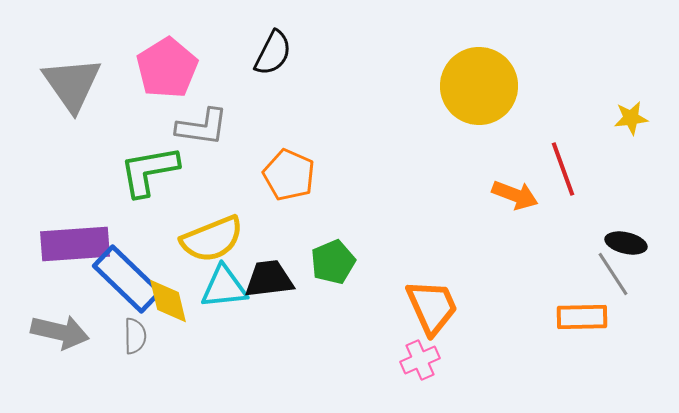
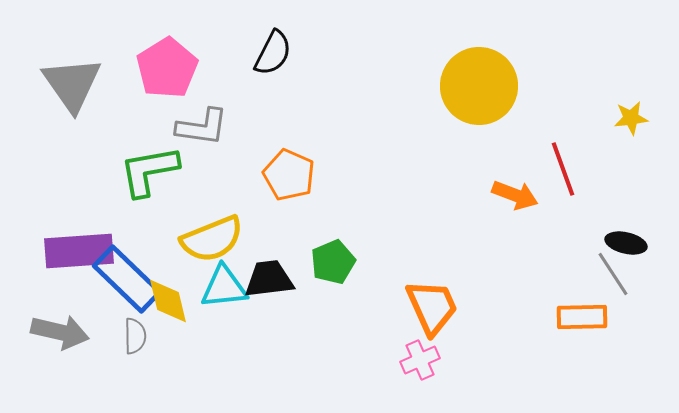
purple rectangle: moved 4 px right, 7 px down
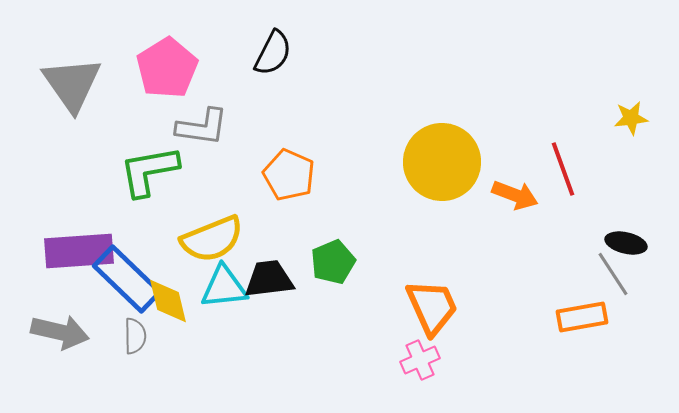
yellow circle: moved 37 px left, 76 px down
orange rectangle: rotated 9 degrees counterclockwise
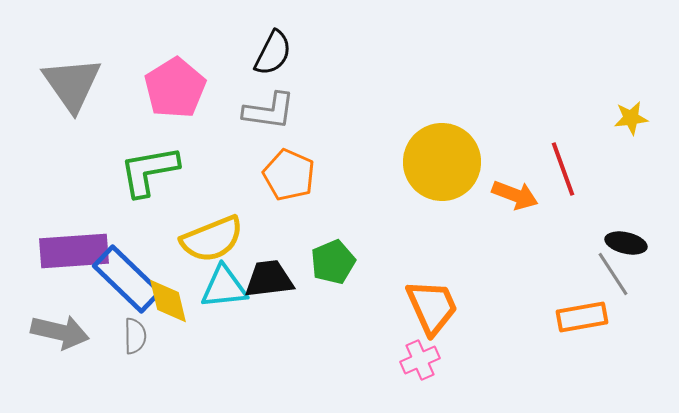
pink pentagon: moved 8 px right, 20 px down
gray L-shape: moved 67 px right, 16 px up
purple rectangle: moved 5 px left
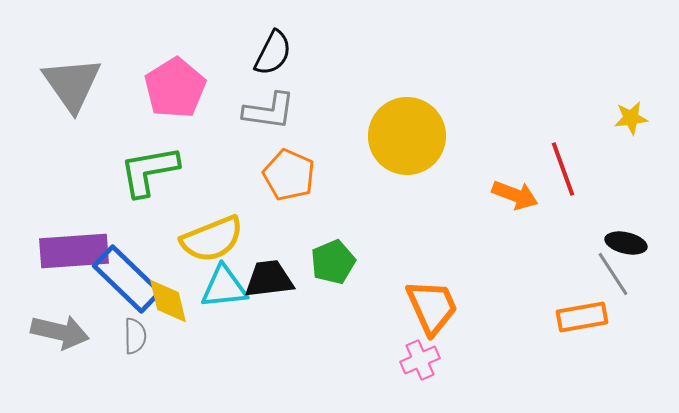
yellow circle: moved 35 px left, 26 px up
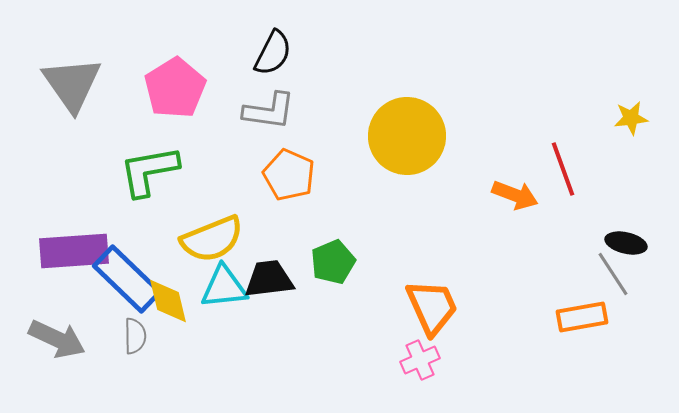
gray arrow: moved 3 px left, 7 px down; rotated 12 degrees clockwise
